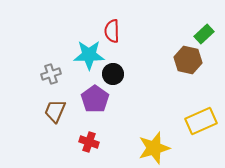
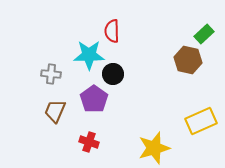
gray cross: rotated 24 degrees clockwise
purple pentagon: moved 1 px left
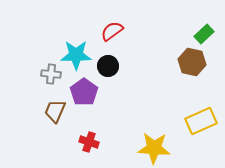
red semicircle: rotated 55 degrees clockwise
cyan star: moved 13 px left
brown hexagon: moved 4 px right, 2 px down
black circle: moved 5 px left, 8 px up
purple pentagon: moved 10 px left, 7 px up
yellow star: rotated 20 degrees clockwise
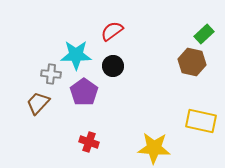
black circle: moved 5 px right
brown trapezoid: moved 17 px left, 8 px up; rotated 20 degrees clockwise
yellow rectangle: rotated 36 degrees clockwise
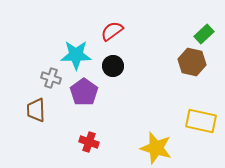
gray cross: moved 4 px down; rotated 12 degrees clockwise
brown trapezoid: moved 2 px left, 7 px down; rotated 45 degrees counterclockwise
yellow star: moved 2 px right; rotated 12 degrees clockwise
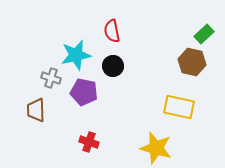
red semicircle: rotated 65 degrees counterclockwise
cyan star: rotated 12 degrees counterclockwise
purple pentagon: rotated 24 degrees counterclockwise
yellow rectangle: moved 22 px left, 14 px up
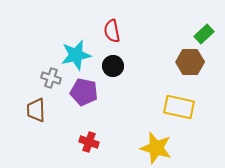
brown hexagon: moved 2 px left; rotated 12 degrees counterclockwise
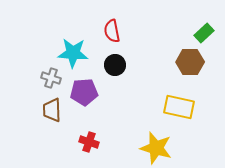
green rectangle: moved 1 px up
cyan star: moved 3 px left, 2 px up; rotated 16 degrees clockwise
black circle: moved 2 px right, 1 px up
purple pentagon: rotated 16 degrees counterclockwise
brown trapezoid: moved 16 px right
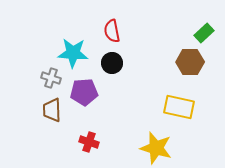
black circle: moved 3 px left, 2 px up
